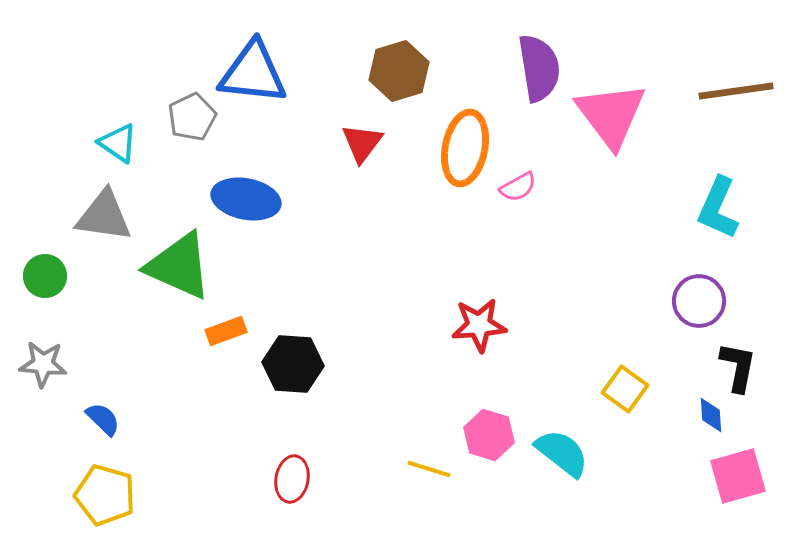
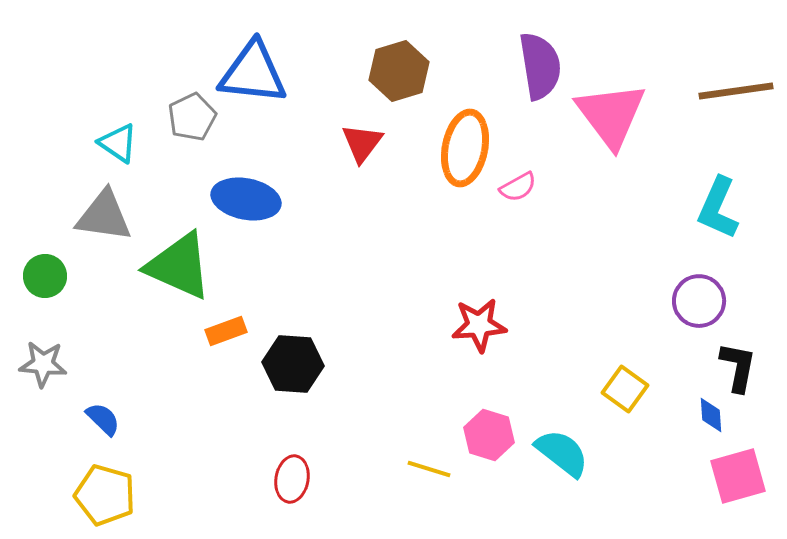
purple semicircle: moved 1 px right, 2 px up
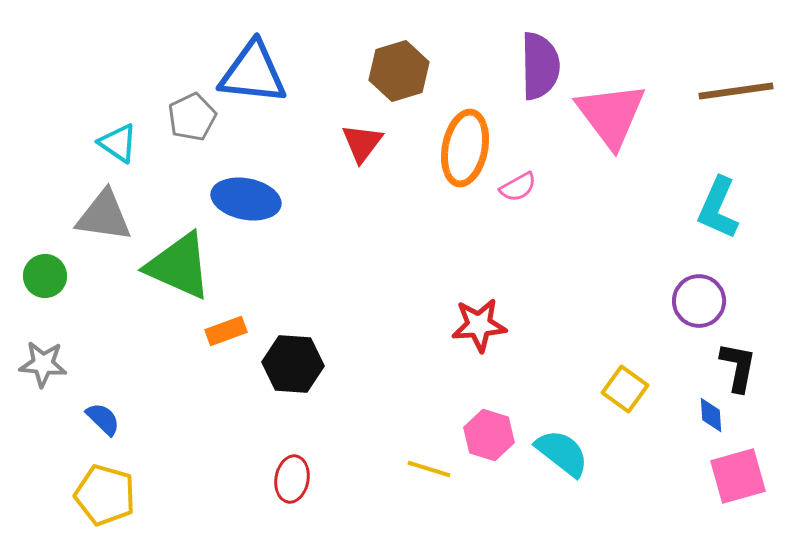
purple semicircle: rotated 8 degrees clockwise
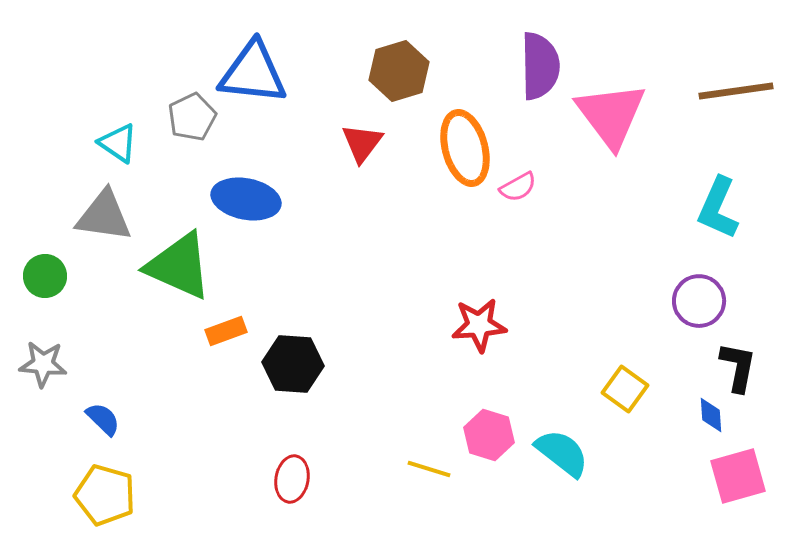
orange ellipse: rotated 26 degrees counterclockwise
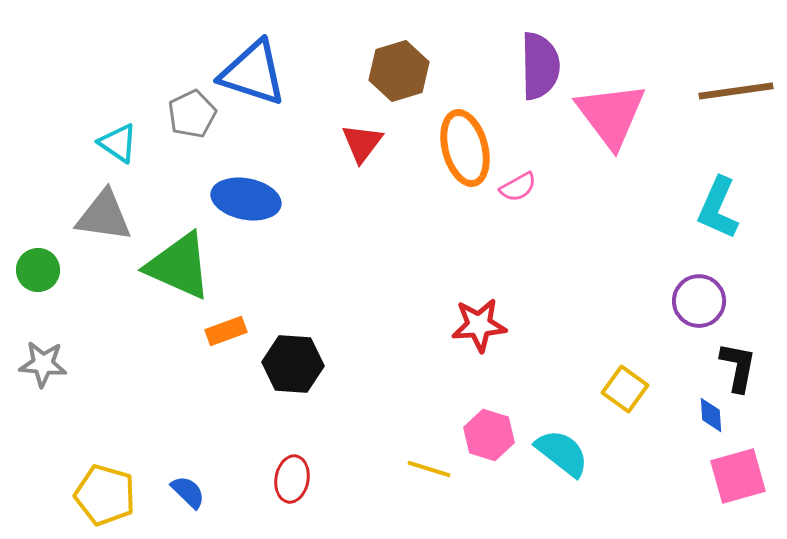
blue triangle: rotated 12 degrees clockwise
gray pentagon: moved 3 px up
green circle: moved 7 px left, 6 px up
blue semicircle: moved 85 px right, 73 px down
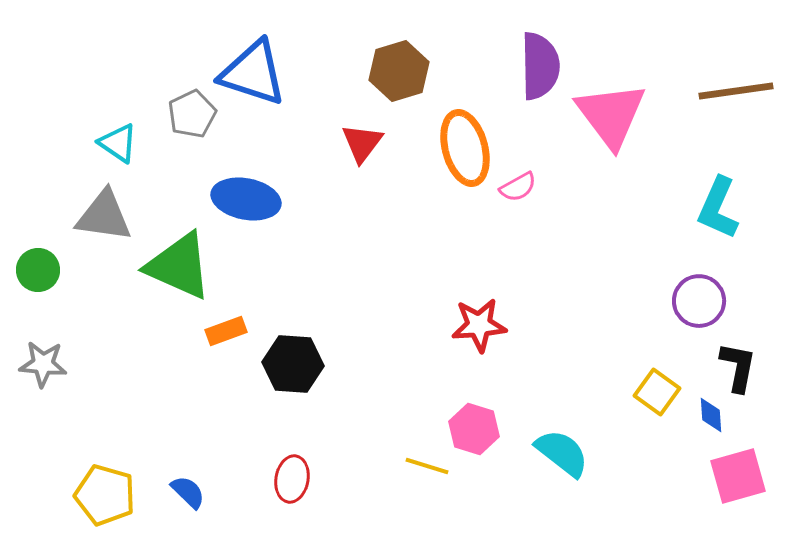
yellow square: moved 32 px right, 3 px down
pink hexagon: moved 15 px left, 6 px up
yellow line: moved 2 px left, 3 px up
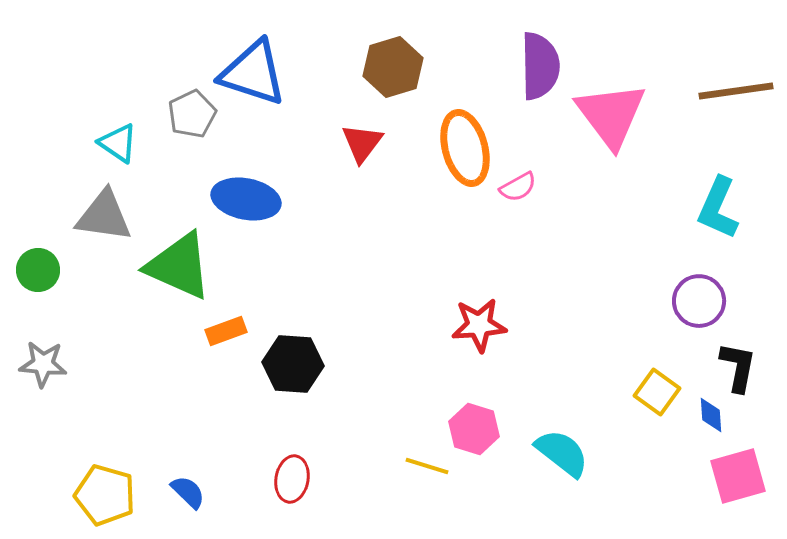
brown hexagon: moved 6 px left, 4 px up
